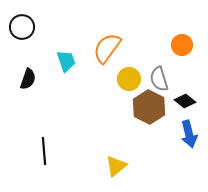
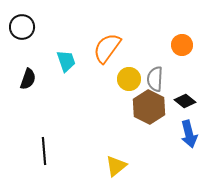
gray semicircle: moved 4 px left; rotated 20 degrees clockwise
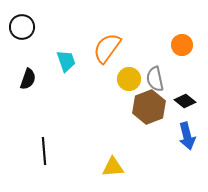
gray semicircle: rotated 15 degrees counterclockwise
brown hexagon: rotated 12 degrees clockwise
blue arrow: moved 2 px left, 2 px down
yellow triangle: moved 3 px left, 1 px down; rotated 35 degrees clockwise
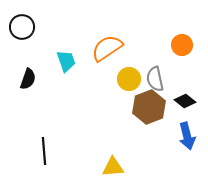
orange semicircle: rotated 20 degrees clockwise
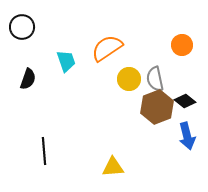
brown hexagon: moved 8 px right
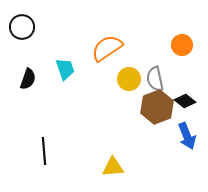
cyan trapezoid: moved 1 px left, 8 px down
blue arrow: rotated 8 degrees counterclockwise
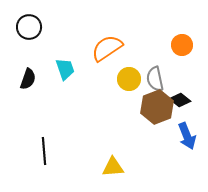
black circle: moved 7 px right
black diamond: moved 5 px left, 1 px up
